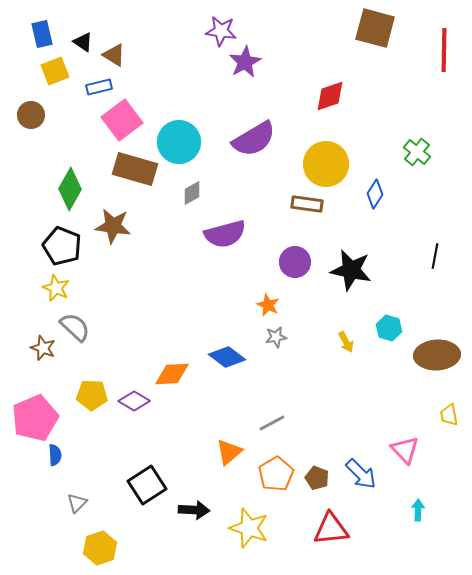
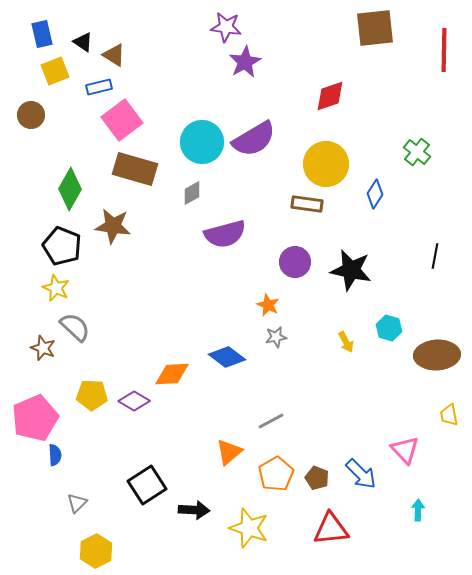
brown square at (375, 28): rotated 21 degrees counterclockwise
purple star at (221, 31): moved 5 px right, 4 px up
cyan circle at (179, 142): moved 23 px right
gray line at (272, 423): moved 1 px left, 2 px up
yellow hexagon at (100, 548): moved 4 px left, 3 px down; rotated 8 degrees counterclockwise
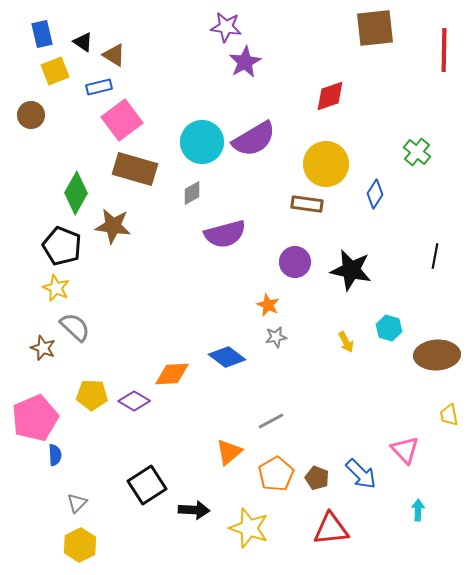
green diamond at (70, 189): moved 6 px right, 4 px down
yellow hexagon at (96, 551): moved 16 px left, 6 px up
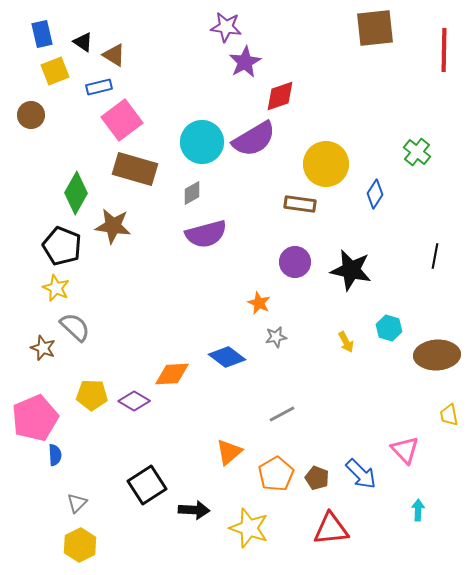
red diamond at (330, 96): moved 50 px left
brown rectangle at (307, 204): moved 7 px left
purple semicircle at (225, 234): moved 19 px left
orange star at (268, 305): moved 9 px left, 2 px up
gray line at (271, 421): moved 11 px right, 7 px up
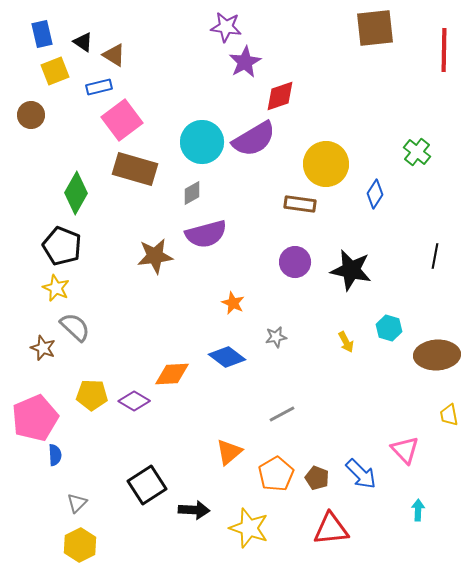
brown star at (113, 226): moved 42 px right, 30 px down; rotated 15 degrees counterclockwise
orange star at (259, 303): moved 26 px left
